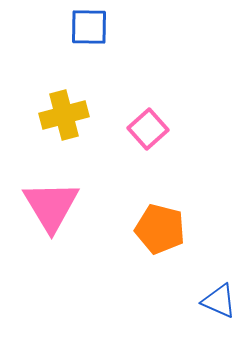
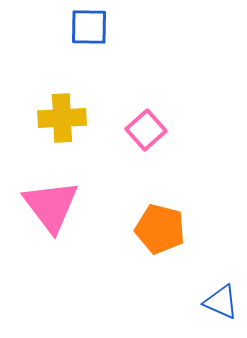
yellow cross: moved 2 px left, 3 px down; rotated 12 degrees clockwise
pink square: moved 2 px left, 1 px down
pink triangle: rotated 6 degrees counterclockwise
blue triangle: moved 2 px right, 1 px down
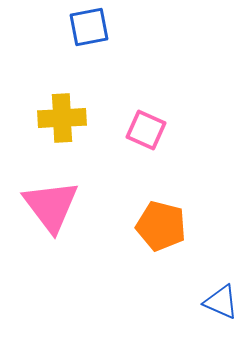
blue square: rotated 12 degrees counterclockwise
pink square: rotated 24 degrees counterclockwise
orange pentagon: moved 1 px right, 3 px up
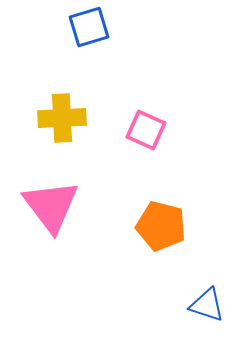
blue square: rotated 6 degrees counterclockwise
blue triangle: moved 14 px left, 3 px down; rotated 6 degrees counterclockwise
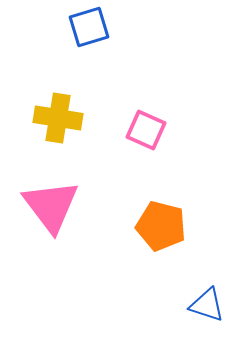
yellow cross: moved 4 px left; rotated 12 degrees clockwise
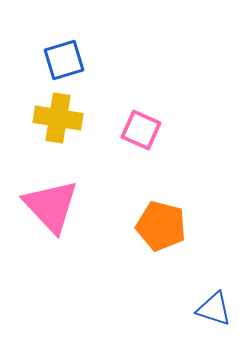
blue square: moved 25 px left, 33 px down
pink square: moved 5 px left
pink triangle: rotated 6 degrees counterclockwise
blue triangle: moved 7 px right, 4 px down
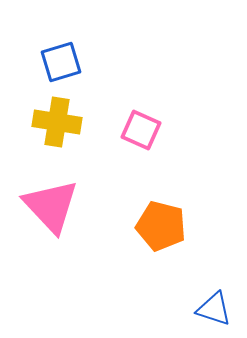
blue square: moved 3 px left, 2 px down
yellow cross: moved 1 px left, 4 px down
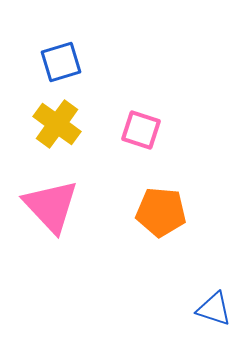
yellow cross: moved 2 px down; rotated 27 degrees clockwise
pink square: rotated 6 degrees counterclockwise
orange pentagon: moved 14 px up; rotated 9 degrees counterclockwise
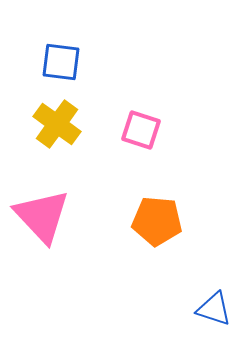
blue square: rotated 24 degrees clockwise
pink triangle: moved 9 px left, 10 px down
orange pentagon: moved 4 px left, 9 px down
